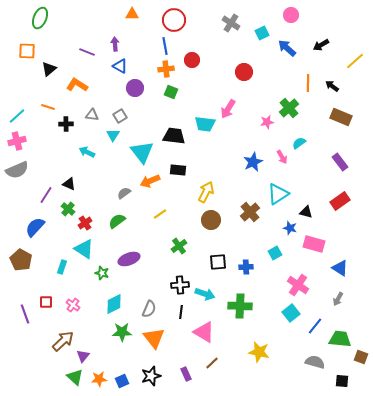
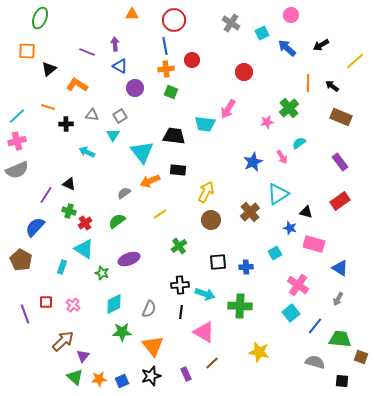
green cross at (68, 209): moved 1 px right, 2 px down; rotated 24 degrees counterclockwise
orange triangle at (154, 338): moved 1 px left, 8 px down
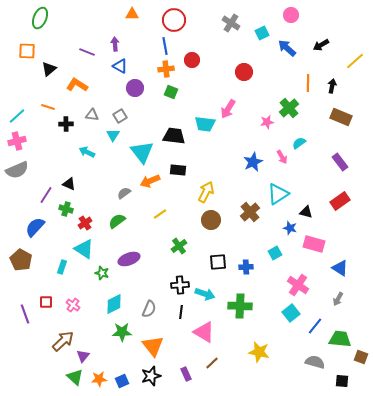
black arrow at (332, 86): rotated 64 degrees clockwise
green cross at (69, 211): moved 3 px left, 2 px up
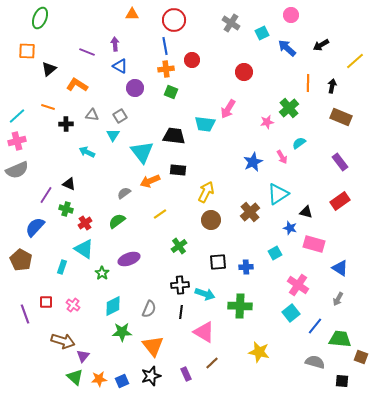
green star at (102, 273): rotated 16 degrees clockwise
cyan diamond at (114, 304): moved 1 px left, 2 px down
brown arrow at (63, 341): rotated 60 degrees clockwise
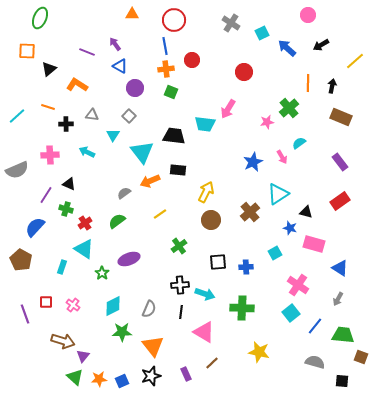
pink circle at (291, 15): moved 17 px right
purple arrow at (115, 44): rotated 32 degrees counterclockwise
gray square at (120, 116): moved 9 px right; rotated 16 degrees counterclockwise
pink cross at (17, 141): moved 33 px right, 14 px down; rotated 12 degrees clockwise
green cross at (240, 306): moved 2 px right, 2 px down
green trapezoid at (340, 339): moved 3 px right, 4 px up
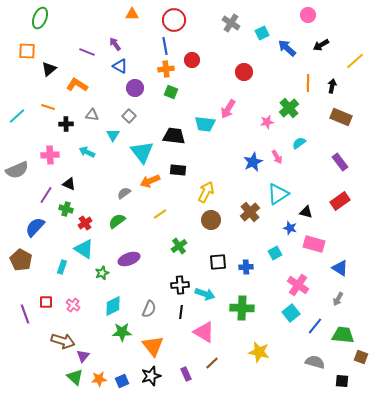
pink arrow at (282, 157): moved 5 px left
green star at (102, 273): rotated 16 degrees clockwise
